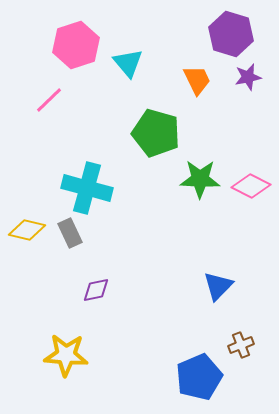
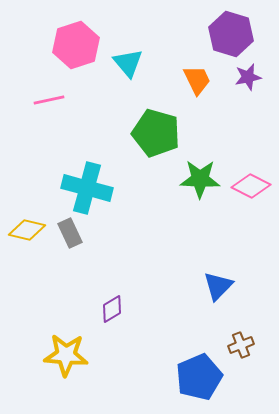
pink line: rotated 32 degrees clockwise
purple diamond: moved 16 px right, 19 px down; rotated 20 degrees counterclockwise
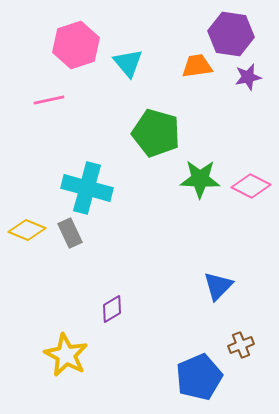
purple hexagon: rotated 9 degrees counterclockwise
orange trapezoid: moved 14 px up; rotated 72 degrees counterclockwise
yellow diamond: rotated 9 degrees clockwise
yellow star: rotated 24 degrees clockwise
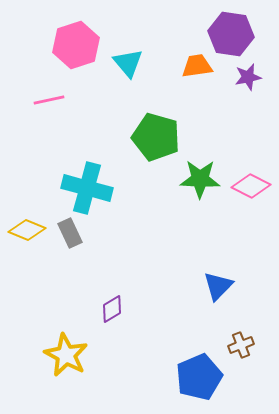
green pentagon: moved 4 px down
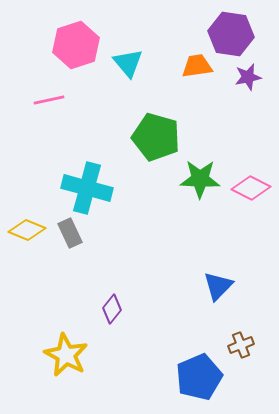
pink diamond: moved 2 px down
purple diamond: rotated 20 degrees counterclockwise
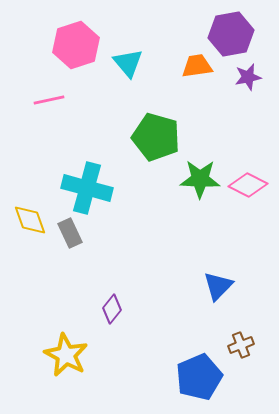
purple hexagon: rotated 18 degrees counterclockwise
pink diamond: moved 3 px left, 3 px up
yellow diamond: moved 3 px right, 10 px up; rotated 48 degrees clockwise
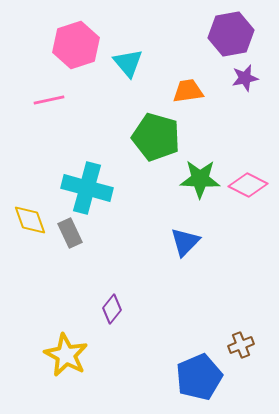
orange trapezoid: moved 9 px left, 25 px down
purple star: moved 3 px left, 1 px down
blue triangle: moved 33 px left, 44 px up
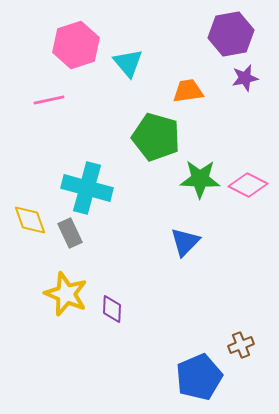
purple diamond: rotated 36 degrees counterclockwise
yellow star: moved 61 px up; rotated 6 degrees counterclockwise
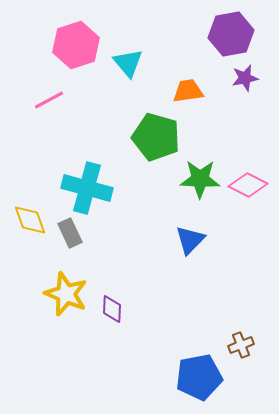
pink line: rotated 16 degrees counterclockwise
blue triangle: moved 5 px right, 2 px up
blue pentagon: rotated 12 degrees clockwise
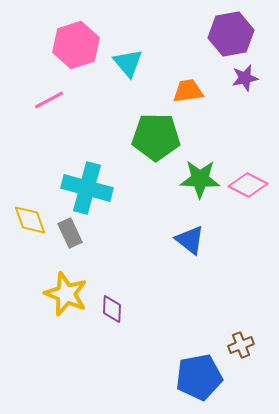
green pentagon: rotated 15 degrees counterclockwise
blue triangle: rotated 36 degrees counterclockwise
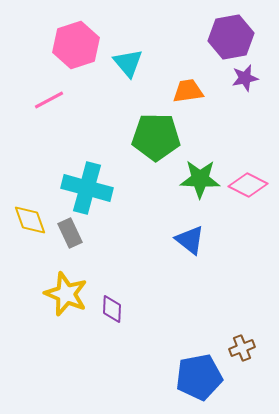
purple hexagon: moved 3 px down
brown cross: moved 1 px right, 3 px down
